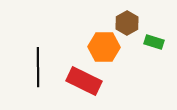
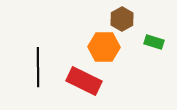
brown hexagon: moved 5 px left, 4 px up
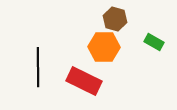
brown hexagon: moved 7 px left; rotated 15 degrees counterclockwise
green rectangle: rotated 12 degrees clockwise
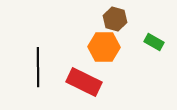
red rectangle: moved 1 px down
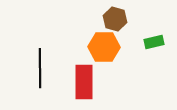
green rectangle: rotated 42 degrees counterclockwise
black line: moved 2 px right, 1 px down
red rectangle: rotated 64 degrees clockwise
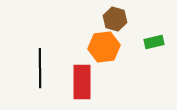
orange hexagon: rotated 8 degrees counterclockwise
red rectangle: moved 2 px left
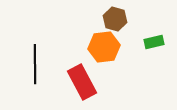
black line: moved 5 px left, 4 px up
red rectangle: rotated 28 degrees counterclockwise
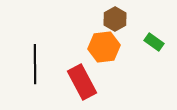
brown hexagon: rotated 15 degrees clockwise
green rectangle: rotated 48 degrees clockwise
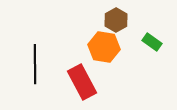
brown hexagon: moved 1 px right, 1 px down
green rectangle: moved 2 px left
orange hexagon: rotated 16 degrees clockwise
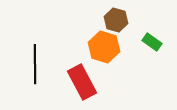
brown hexagon: rotated 15 degrees counterclockwise
orange hexagon: rotated 8 degrees clockwise
